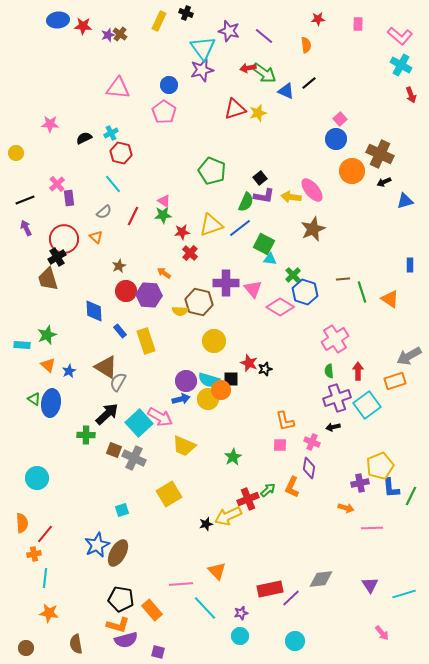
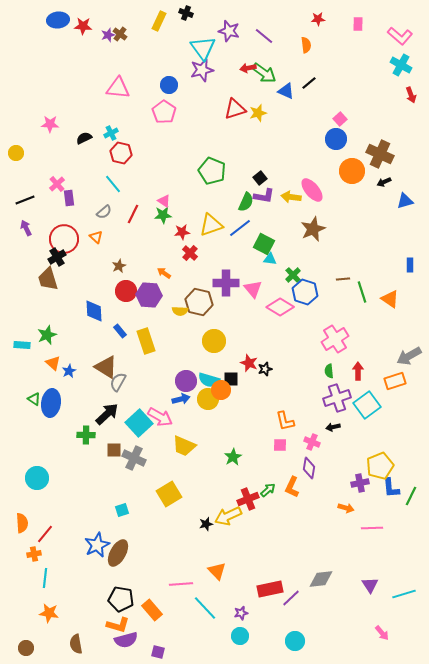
red line at (133, 216): moved 2 px up
orange triangle at (48, 365): moved 5 px right, 2 px up
brown square at (114, 450): rotated 21 degrees counterclockwise
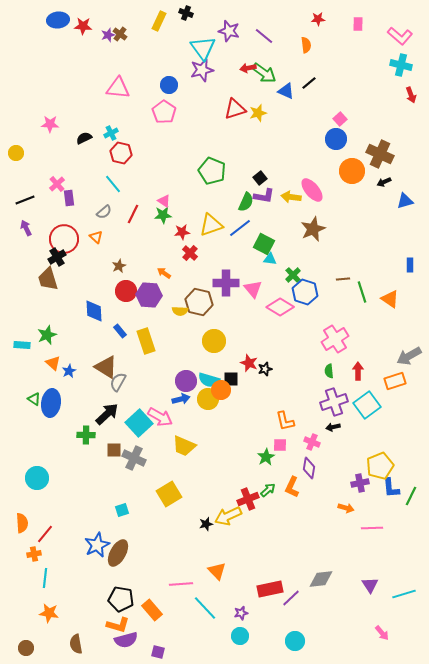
cyan cross at (401, 65): rotated 15 degrees counterclockwise
purple cross at (337, 398): moved 3 px left, 4 px down
green star at (233, 457): moved 33 px right
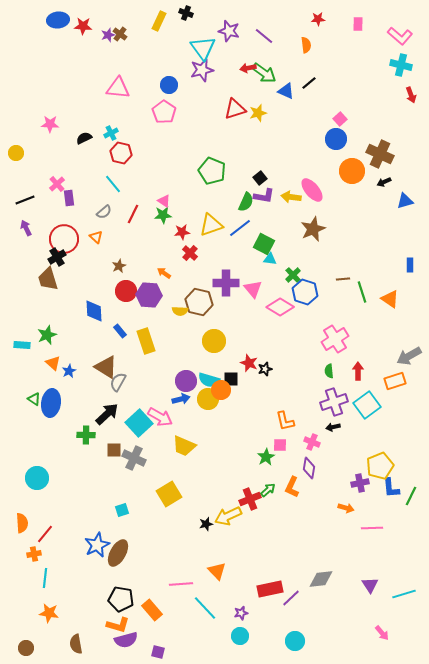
red cross at (248, 499): moved 2 px right
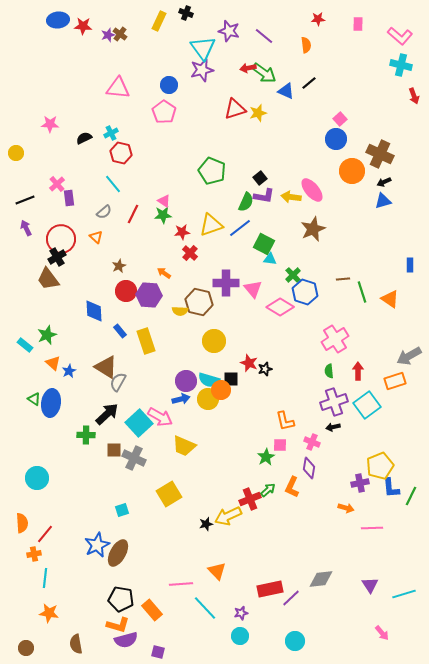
red arrow at (411, 95): moved 3 px right, 1 px down
blue triangle at (405, 201): moved 22 px left
red circle at (64, 239): moved 3 px left
brown trapezoid at (48, 279): rotated 20 degrees counterclockwise
cyan rectangle at (22, 345): moved 3 px right; rotated 35 degrees clockwise
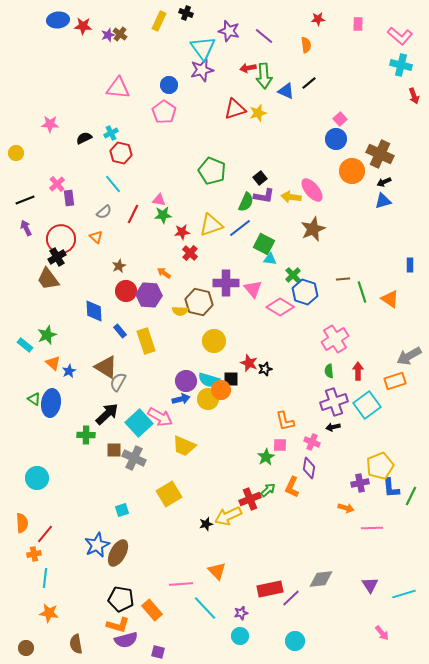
green arrow at (264, 73): moved 3 px down; rotated 50 degrees clockwise
pink triangle at (164, 201): moved 5 px left, 1 px up; rotated 24 degrees counterclockwise
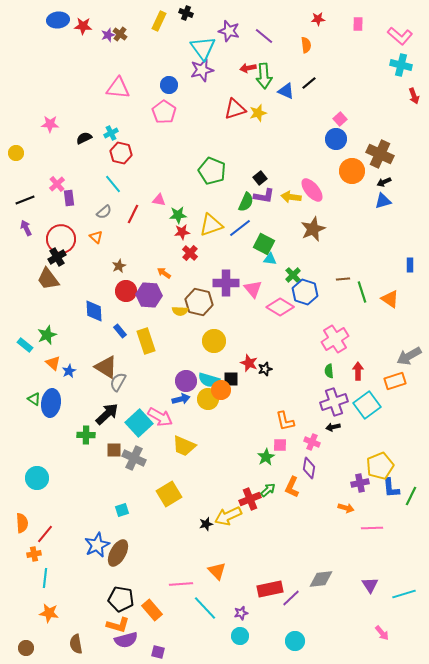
green star at (163, 215): moved 15 px right
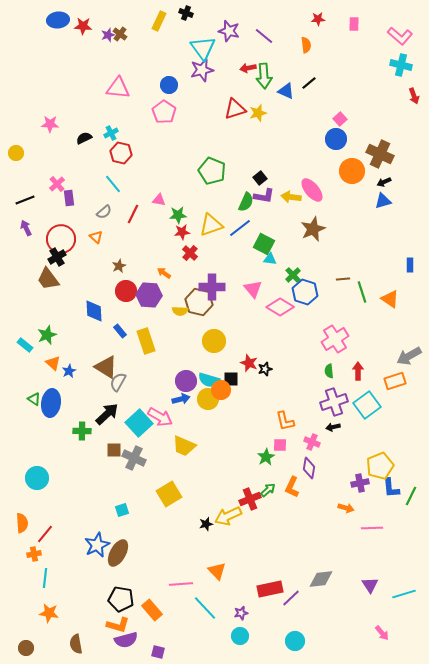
pink rectangle at (358, 24): moved 4 px left
purple cross at (226, 283): moved 14 px left, 4 px down
green cross at (86, 435): moved 4 px left, 4 px up
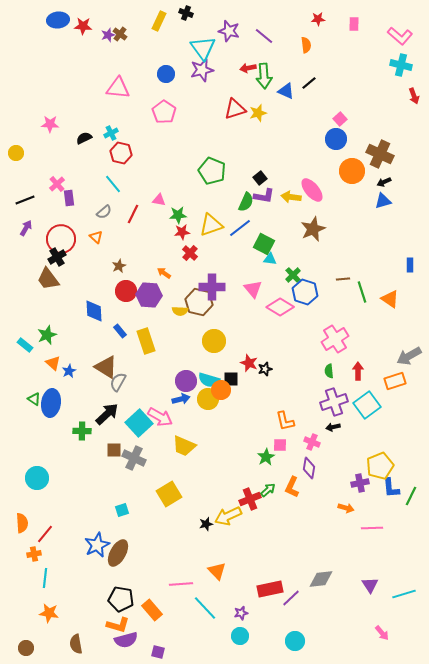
blue circle at (169, 85): moved 3 px left, 11 px up
purple arrow at (26, 228): rotated 56 degrees clockwise
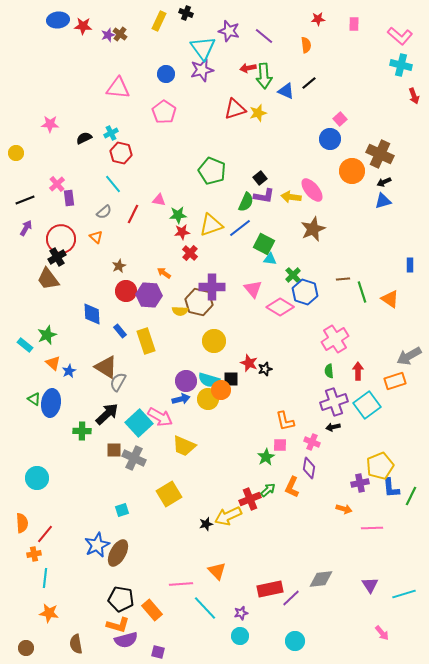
blue circle at (336, 139): moved 6 px left
blue diamond at (94, 311): moved 2 px left, 3 px down
orange arrow at (346, 508): moved 2 px left, 1 px down
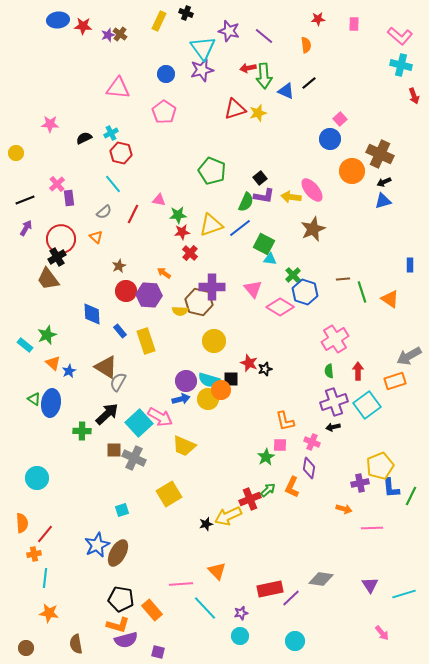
gray diamond at (321, 579): rotated 15 degrees clockwise
